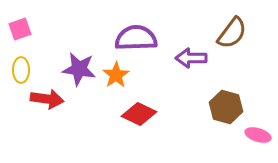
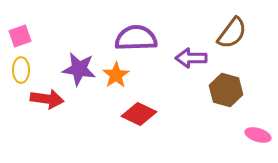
pink square: moved 7 px down
brown hexagon: moved 17 px up
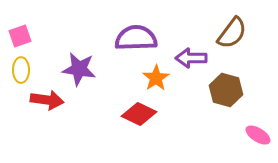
orange star: moved 40 px right, 3 px down
red arrow: moved 1 px down
pink ellipse: rotated 15 degrees clockwise
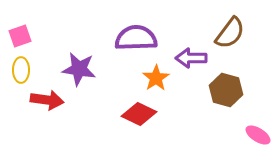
brown semicircle: moved 2 px left
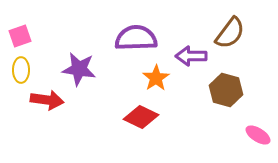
purple arrow: moved 2 px up
red diamond: moved 2 px right, 3 px down
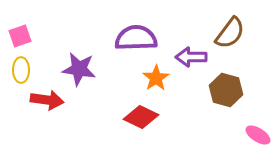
purple arrow: moved 1 px down
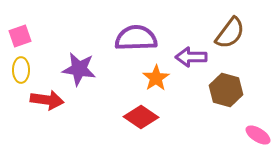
red diamond: rotated 8 degrees clockwise
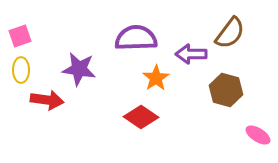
purple arrow: moved 3 px up
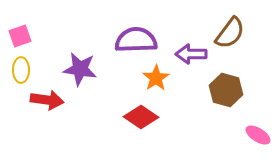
purple semicircle: moved 2 px down
purple star: moved 1 px right
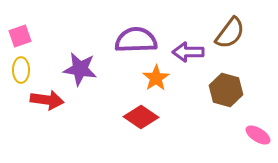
purple arrow: moved 3 px left, 2 px up
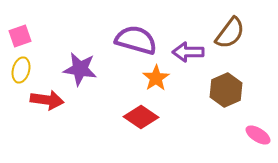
purple semicircle: rotated 18 degrees clockwise
yellow ellipse: rotated 15 degrees clockwise
brown hexagon: rotated 20 degrees clockwise
